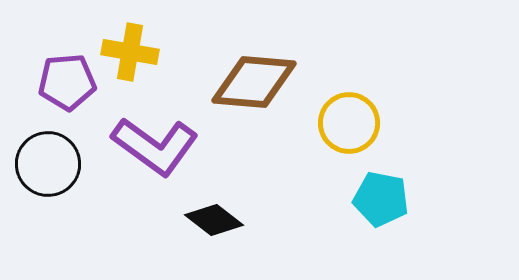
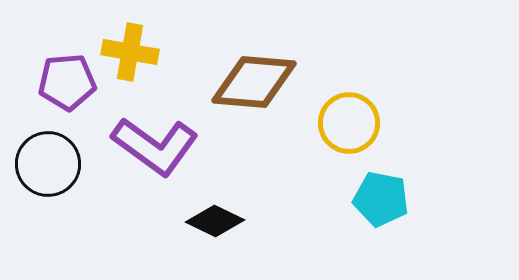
black diamond: moved 1 px right, 1 px down; rotated 12 degrees counterclockwise
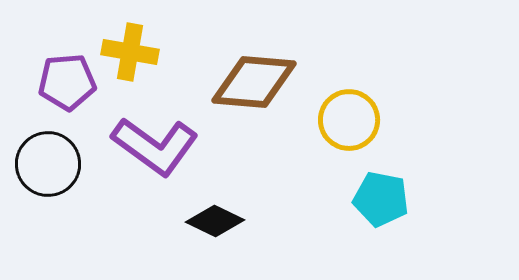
yellow circle: moved 3 px up
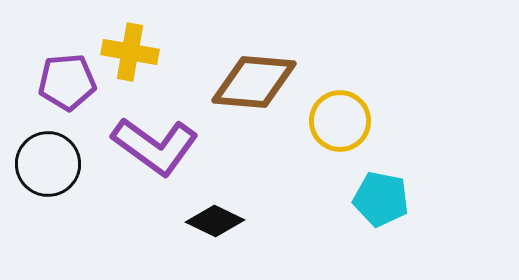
yellow circle: moved 9 px left, 1 px down
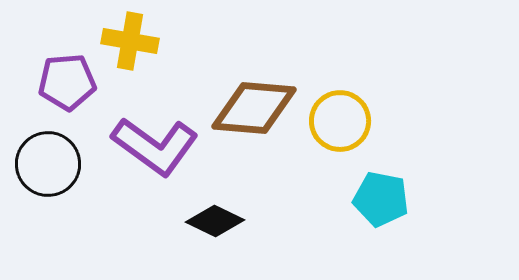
yellow cross: moved 11 px up
brown diamond: moved 26 px down
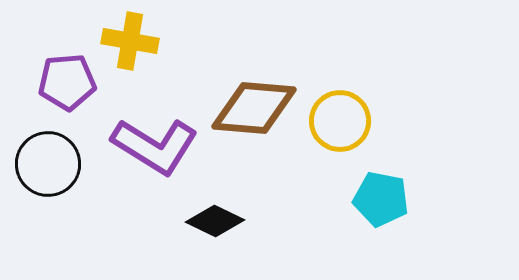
purple L-shape: rotated 4 degrees counterclockwise
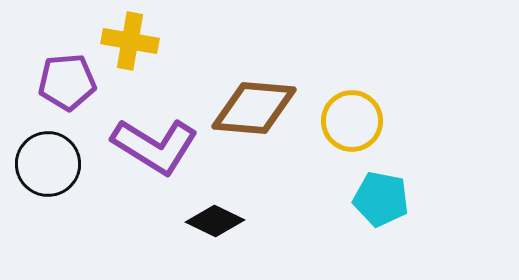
yellow circle: moved 12 px right
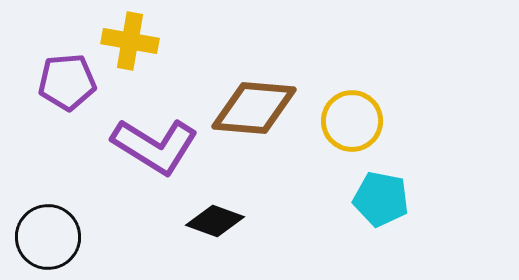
black circle: moved 73 px down
black diamond: rotated 6 degrees counterclockwise
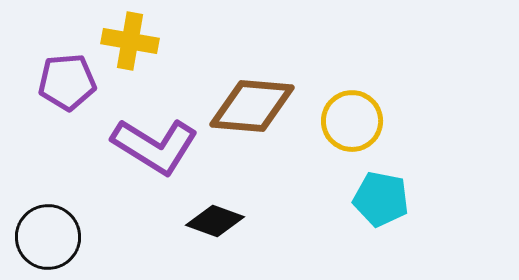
brown diamond: moved 2 px left, 2 px up
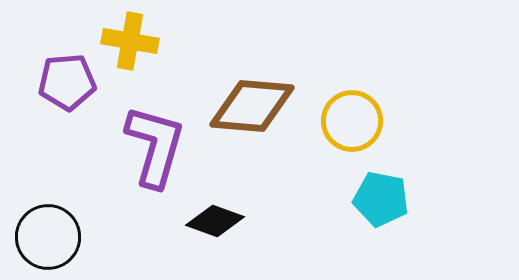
purple L-shape: rotated 106 degrees counterclockwise
